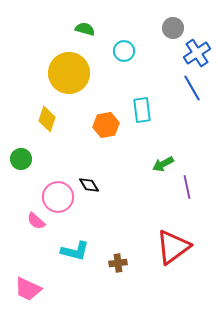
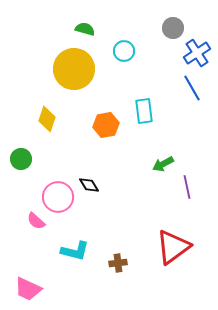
yellow circle: moved 5 px right, 4 px up
cyan rectangle: moved 2 px right, 1 px down
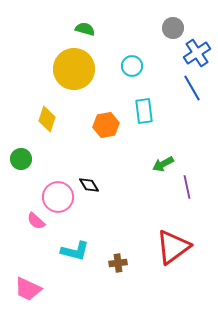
cyan circle: moved 8 px right, 15 px down
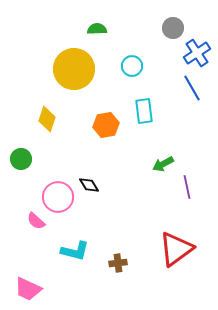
green semicircle: moved 12 px right; rotated 18 degrees counterclockwise
red triangle: moved 3 px right, 2 px down
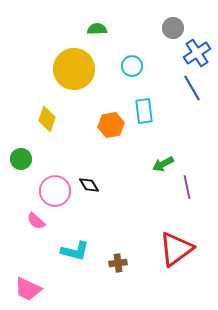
orange hexagon: moved 5 px right
pink circle: moved 3 px left, 6 px up
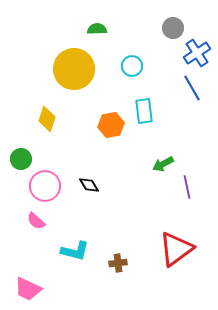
pink circle: moved 10 px left, 5 px up
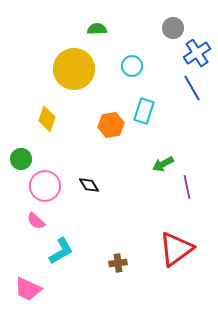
cyan rectangle: rotated 25 degrees clockwise
cyan L-shape: moved 14 px left; rotated 44 degrees counterclockwise
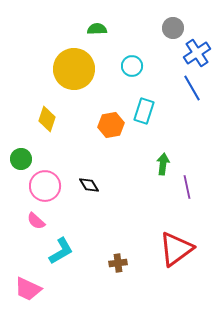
green arrow: rotated 125 degrees clockwise
